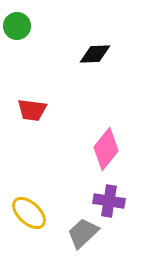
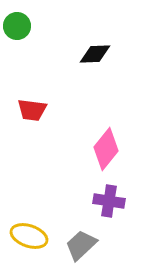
yellow ellipse: moved 23 px down; rotated 24 degrees counterclockwise
gray trapezoid: moved 2 px left, 12 px down
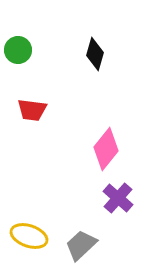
green circle: moved 1 px right, 24 px down
black diamond: rotated 72 degrees counterclockwise
purple cross: moved 9 px right, 3 px up; rotated 32 degrees clockwise
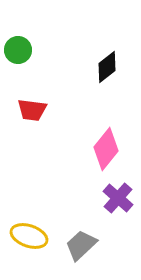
black diamond: moved 12 px right, 13 px down; rotated 36 degrees clockwise
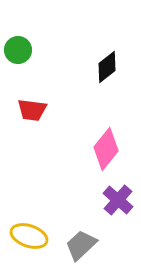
purple cross: moved 2 px down
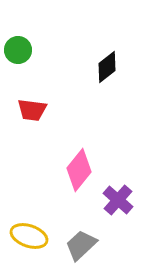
pink diamond: moved 27 px left, 21 px down
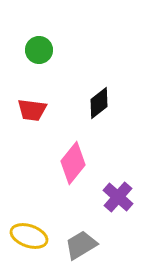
green circle: moved 21 px right
black diamond: moved 8 px left, 36 px down
pink diamond: moved 6 px left, 7 px up
purple cross: moved 3 px up
gray trapezoid: rotated 12 degrees clockwise
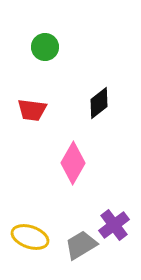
green circle: moved 6 px right, 3 px up
pink diamond: rotated 9 degrees counterclockwise
purple cross: moved 4 px left, 28 px down; rotated 12 degrees clockwise
yellow ellipse: moved 1 px right, 1 px down
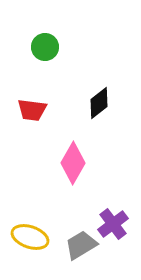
purple cross: moved 1 px left, 1 px up
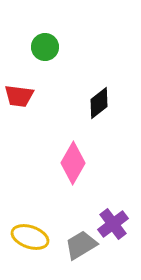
red trapezoid: moved 13 px left, 14 px up
